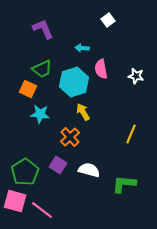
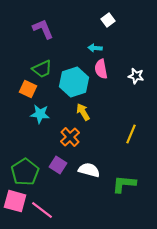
cyan arrow: moved 13 px right
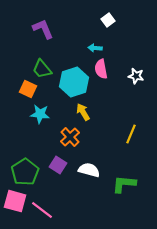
green trapezoid: rotated 75 degrees clockwise
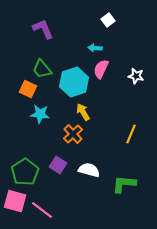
pink semicircle: rotated 36 degrees clockwise
orange cross: moved 3 px right, 3 px up
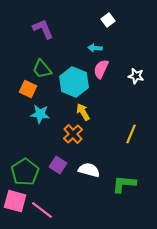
cyan hexagon: rotated 20 degrees counterclockwise
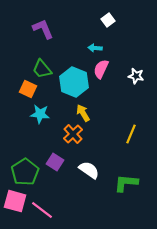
yellow arrow: moved 1 px down
purple square: moved 3 px left, 3 px up
white semicircle: rotated 20 degrees clockwise
green L-shape: moved 2 px right, 1 px up
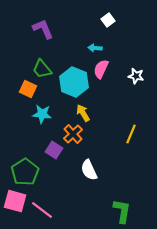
cyan star: moved 2 px right
purple square: moved 1 px left, 12 px up
white semicircle: rotated 150 degrees counterclockwise
green L-shape: moved 4 px left, 28 px down; rotated 95 degrees clockwise
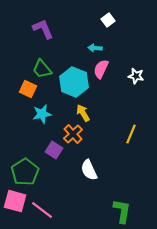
cyan star: rotated 18 degrees counterclockwise
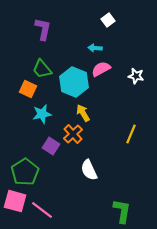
purple L-shape: rotated 35 degrees clockwise
pink semicircle: rotated 36 degrees clockwise
purple square: moved 3 px left, 4 px up
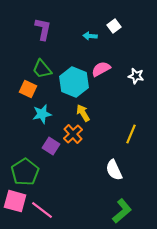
white square: moved 6 px right, 6 px down
cyan arrow: moved 5 px left, 12 px up
white semicircle: moved 25 px right
green L-shape: rotated 40 degrees clockwise
